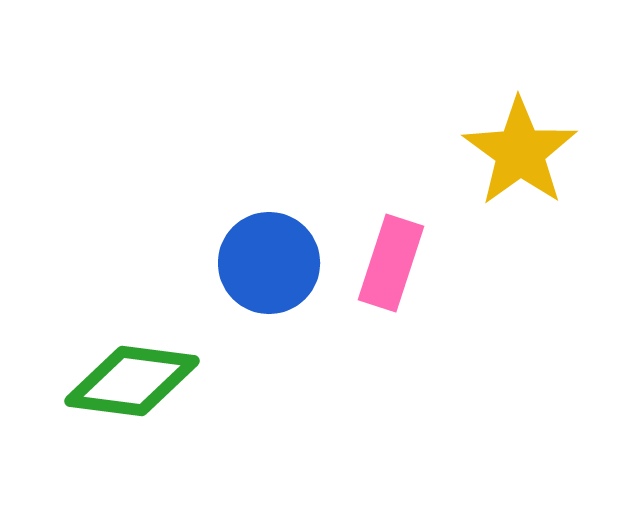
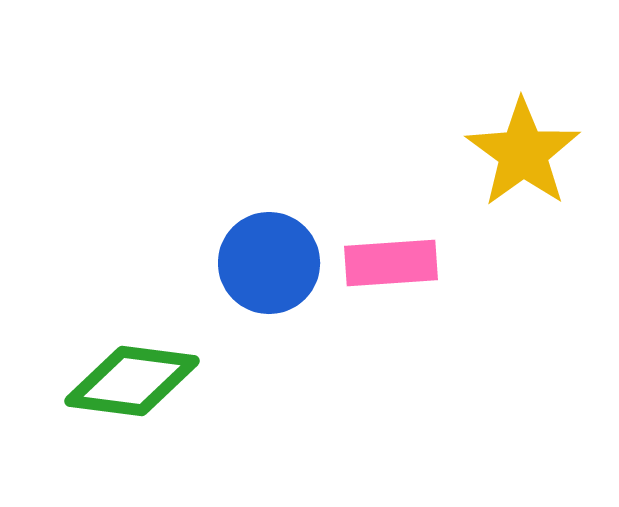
yellow star: moved 3 px right, 1 px down
pink rectangle: rotated 68 degrees clockwise
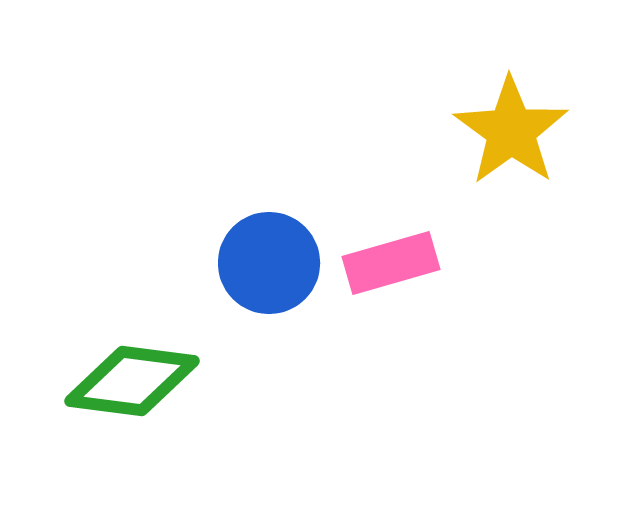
yellow star: moved 12 px left, 22 px up
pink rectangle: rotated 12 degrees counterclockwise
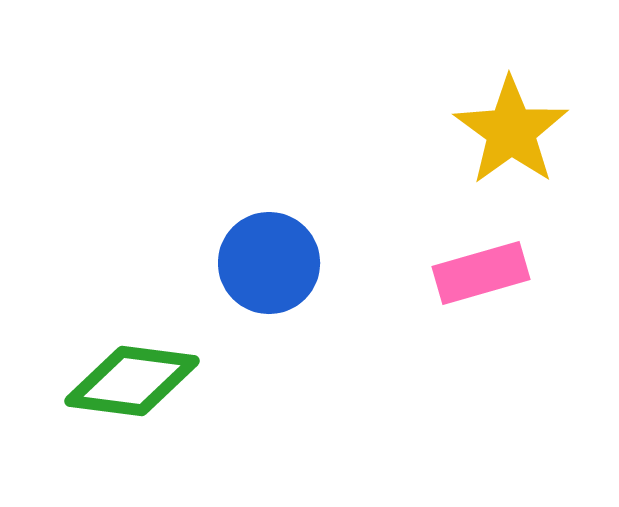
pink rectangle: moved 90 px right, 10 px down
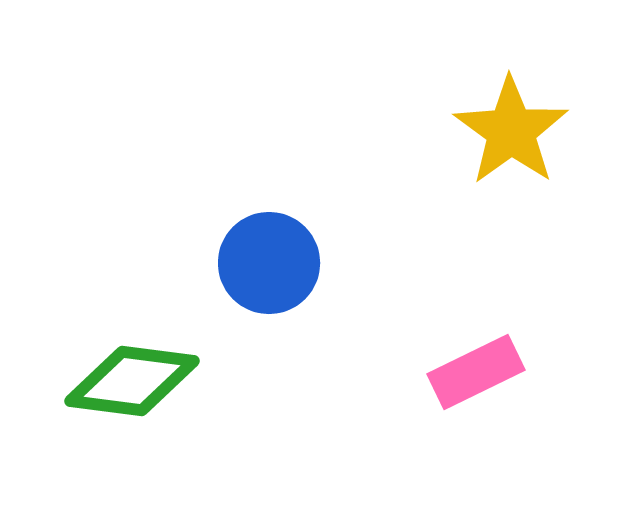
pink rectangle: moved 5 px left, 99 px down; rotated 10 degrees counterclockwise
